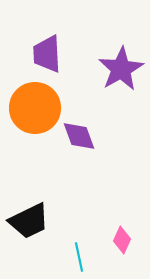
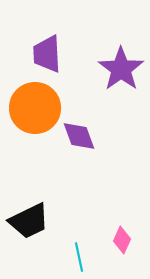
purple star: rotated 6 degrees counterclockwise
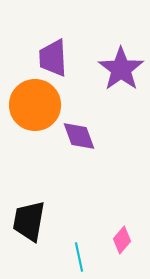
purple trapezoid: moved 6 px right, 4 px down
orange circle: moved 3 px up
black trapezoid: rotated 126 degrees clockwise
pink diamond: rotated 16 degrees clockwise
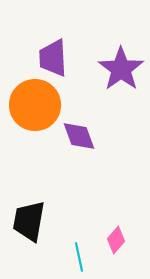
pink diamond: moved 6 px left
